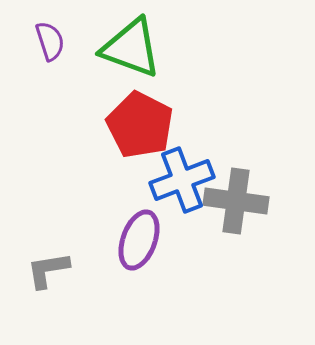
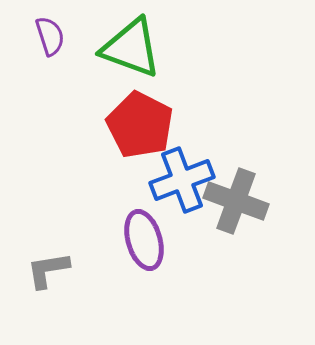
purple semicircle: moved 5 px up
gray cross: rotated 12 degrees clockwise
purple ellipse: moved 5 px right; rotated 36 degrees counterclockwise
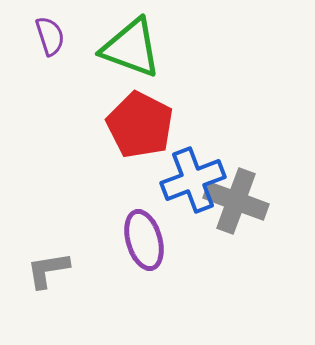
blue cross: moved 11 px right
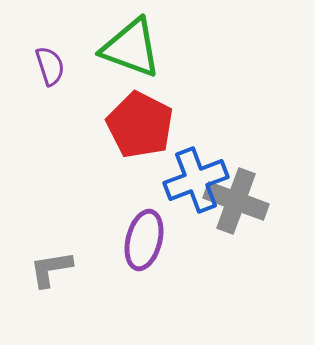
purple semicircle: moved 30 px down
blue cross: moved 3 px right
purple ellipse: rotated 30 degrees clockwise
gray L-shape: moved 3 px right, 1 px up
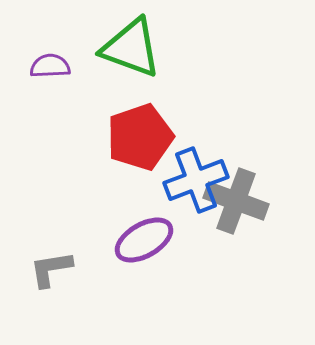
purple semicircle: rotated 75 degrees counterclockwise
red pentagon: moved 12 px down; rotated 26 degrees clockwise
purple ellipse: rotated 46 degrees clockwise
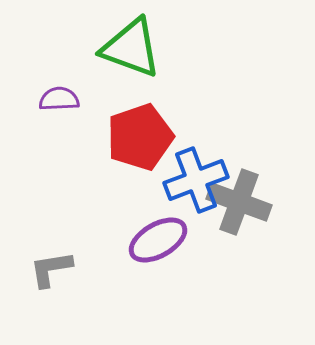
purple semicircle: moved 9 px right, 33 px down
gray cross: moved 3 px right, 1 px down
purple ellipse: moved 14 px right
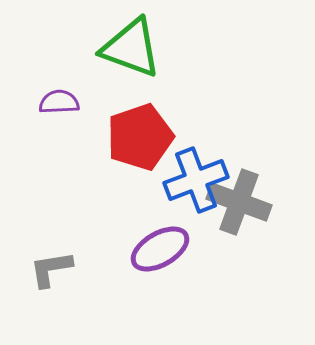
purple semicircle: moved 3 px down
purple ellipse: moved 2 px right, 9 px down
